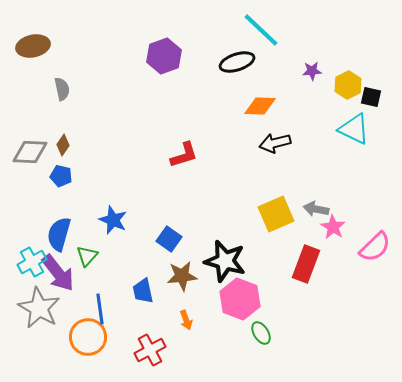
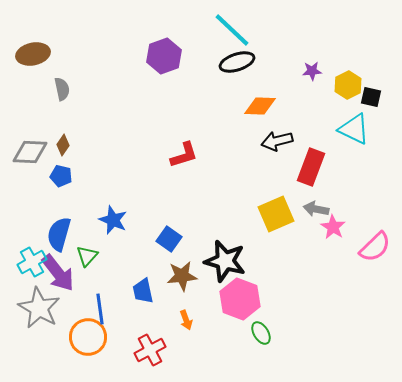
cyan line: moved 29 px left
brown ellipse: moved 8 px down
black arrow: moved 2 px right, 2 px up
red rectangle: moved 5 px right, 97 px up
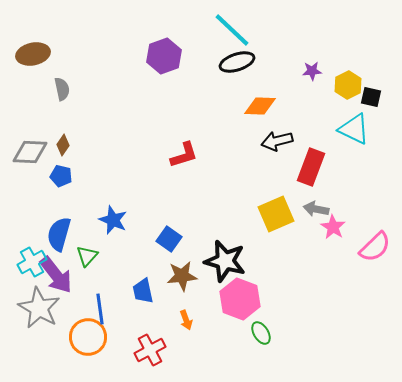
purple arrow: moved 2 px left, 2 px down
